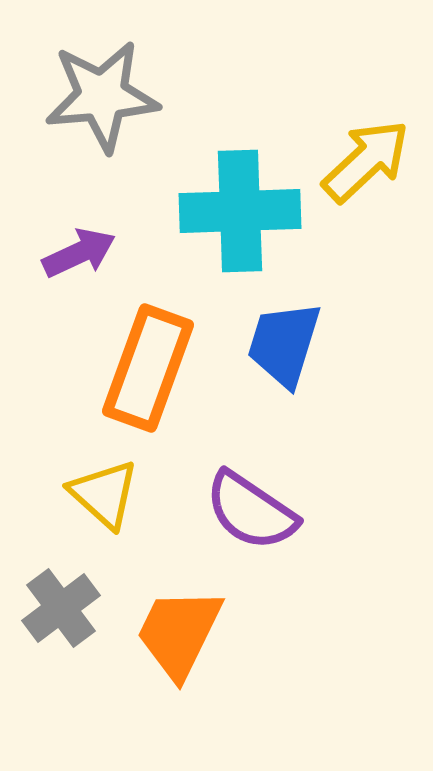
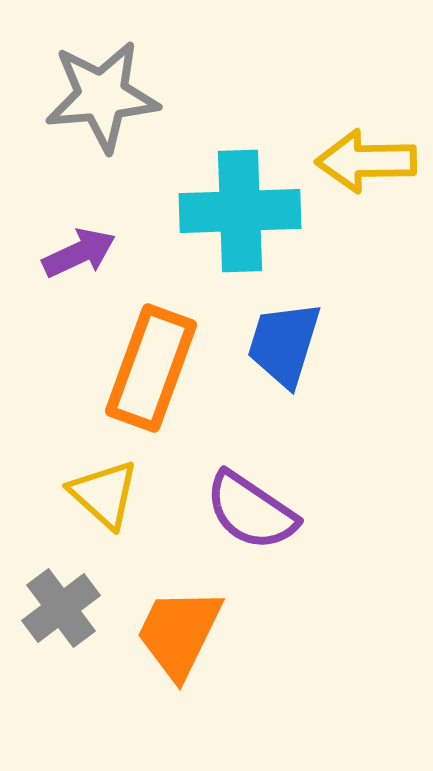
yellow arrow: rotated 138 degrees counterclockwise
orange rectangle: moved 3 px right
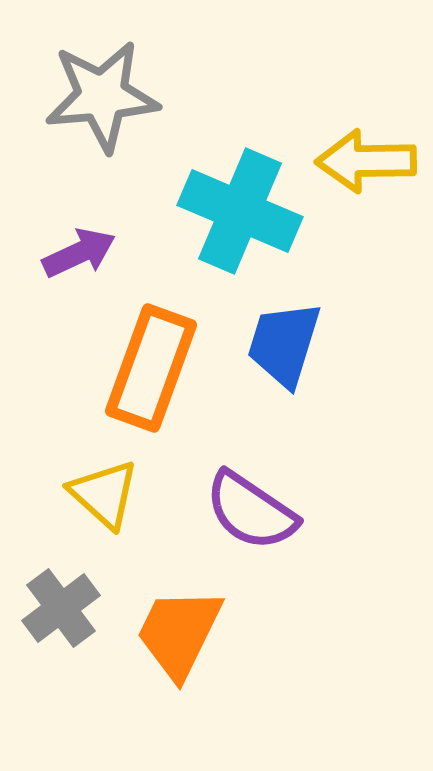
cyan cross: rotated 25 degrees clockwise
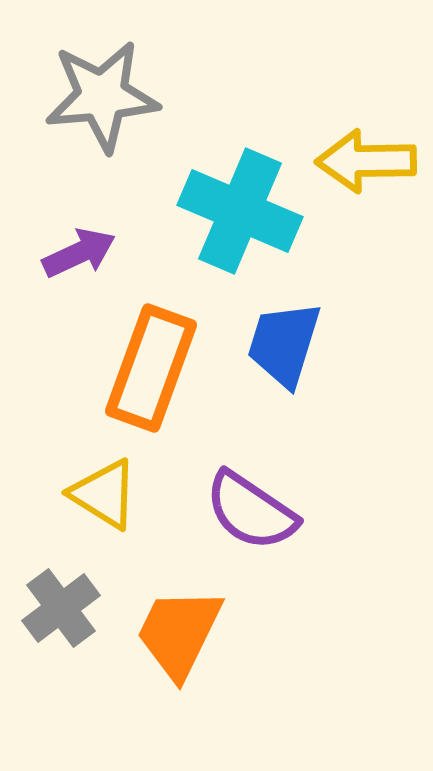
yellow triangle: rotated 10 degrees counterclockwise
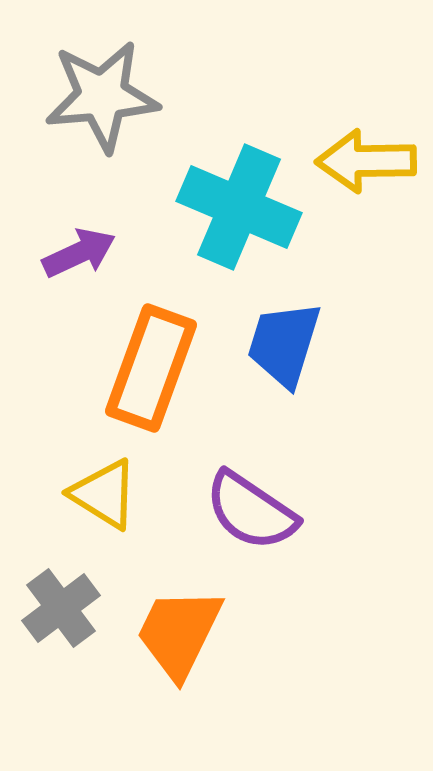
cyan cross: moved 1 px left, 4 px up
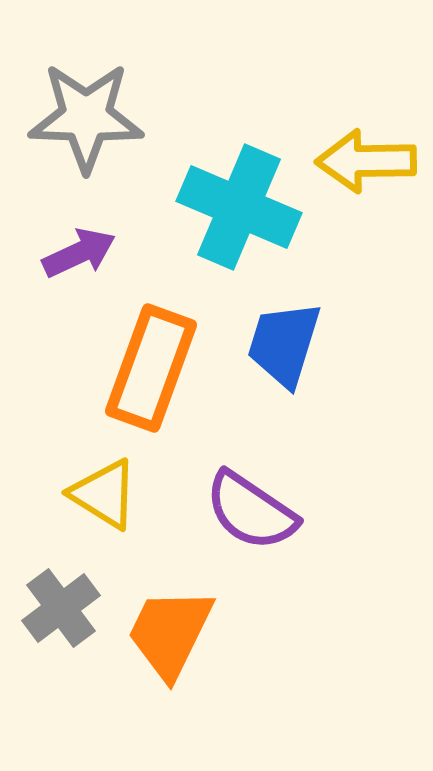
gray star: moved 16 px left, 21 px down; rotated 7 degrees clockwise
orange trapezoid: moved 9 px left
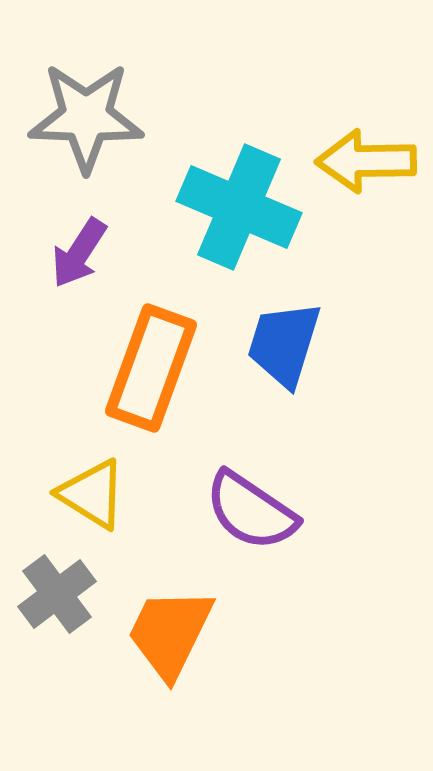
purple arrow: rotated 148 degrees clockwise
yellow triangle: moved 12 px left
gray cross: moved 4 px left, 14 px up
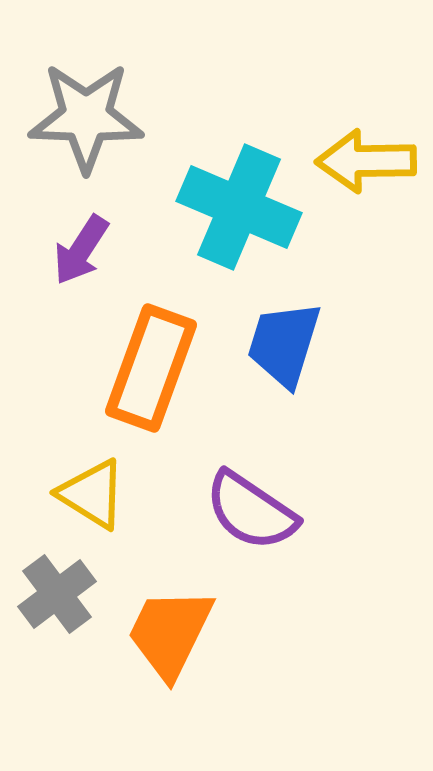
purple arrow: moved 2 px right, 3 px up
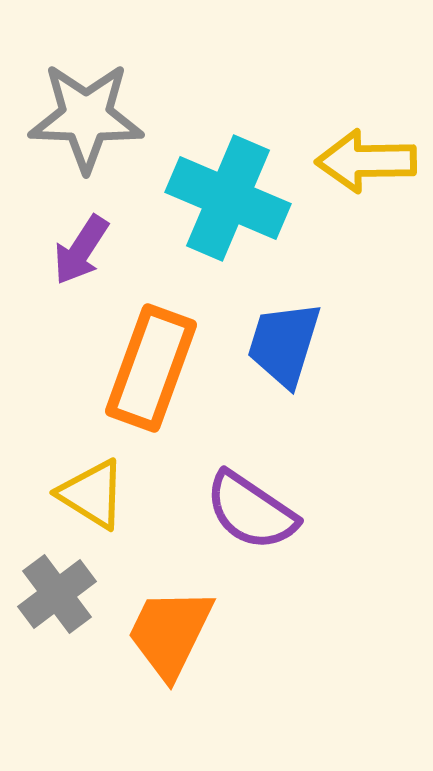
cyan cross: moved 11 px left, 9 px up
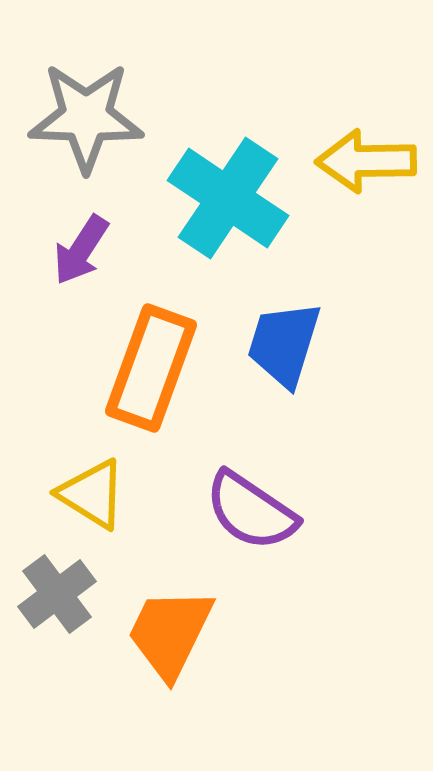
cyan cross: rotated 11 degrees clockwise
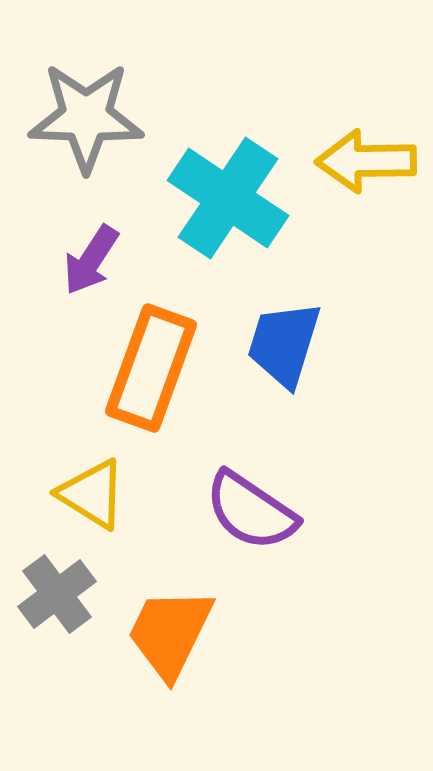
purple arrow: moved 10 px right, 10 px down
